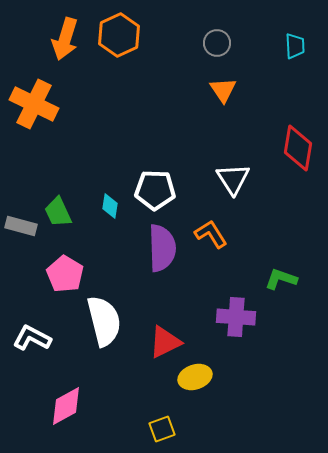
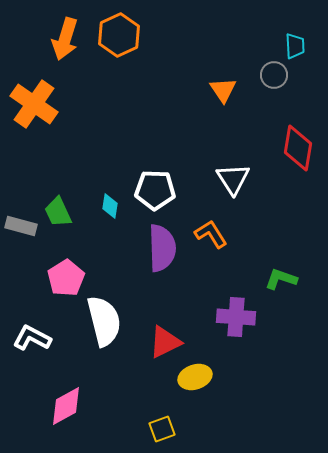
gray circle: moved 57 px right, 32 px down
orange cross: rotated 9 degrees clockwise
pink pentagon: moved 1 px right, 4 px down; rotated 9 degrees clockwise
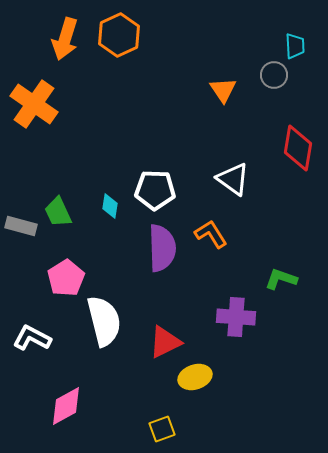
white triangle: rotated 21 degrees counterclockwise
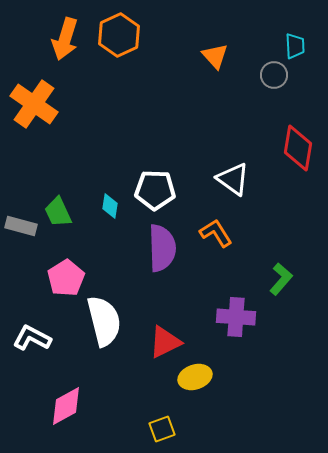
orange triangle: moved 8 px left, 34 px up; rotated 8 degrees counterclockwise
orange L-shape: moved 5 px right, 1 px up
green L-shape: rotated 112 degrees clockwise
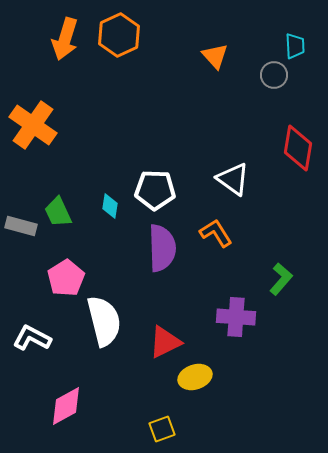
orange cross: moved 1 px left, 21 px down
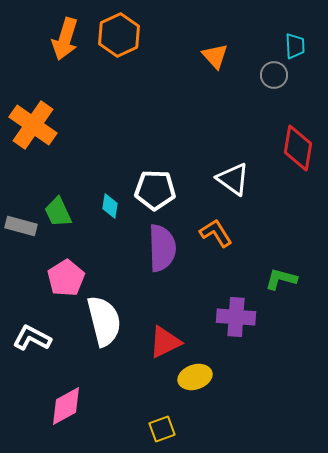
green L-shape: rotated 116 degrees counterclockwise
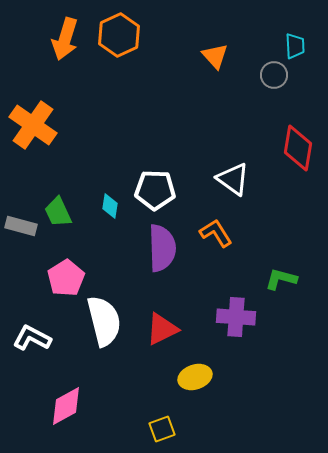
red triangle: moved 3 px left, 13 px up
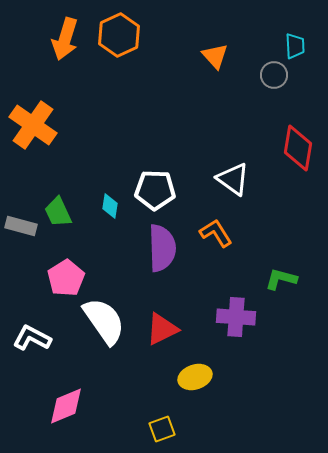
white semicircle: rotated 21 degrees counterclockwise
pink diamond: rotated 6 degrees clockwise
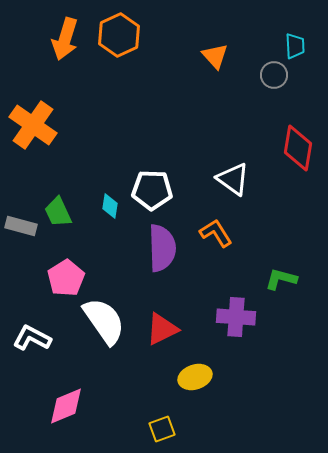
white pentagon: moved 3 px left
